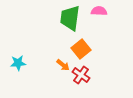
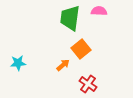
orange arrow: rotated 80 degrees counterclockwise
red cross: moved 7 px right, 9 px down
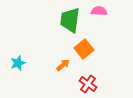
green trapezoid: moved 2 px down
orange square: moved 3 px right
cyan star: rotated 14 degrees counterclockwise
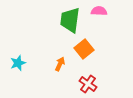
orange arrow: moved 3 px left, 1 px up; rotated 24 degrees counterclockwise
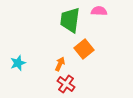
red cross: moved 22 px left
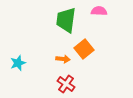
green trapezoid: moved 4 px left
orange arrow: moved 3 px right, 5 px up; rotated 72 degrees clockwise
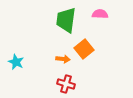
pink semicircle: moved 1 px right, 3 px down
cyan star: moved 2 px left, 1 px up; rotated 28 degrees counterclockwise
red cross: rotated 18 degrees counterclockwise
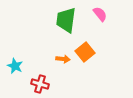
pink semicircle: rotated 49 degrees clockwise
orange square: moved 1 px right, 3 px down
cyan star: moved 1 px left, 4 px down
red cross: moved 26 px left
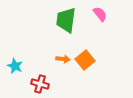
orange square: moved 8 px down
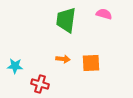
pink semicircle: moved 4 px right; rotated 35 degrees counterclockwise
orange square: moved 6 px right, 3 px down; rotated 36 degrees clockwise
cyan star: rotated 21 degrees counterclockwise
